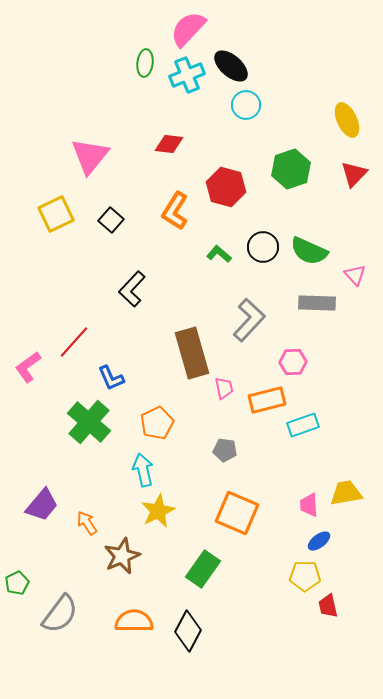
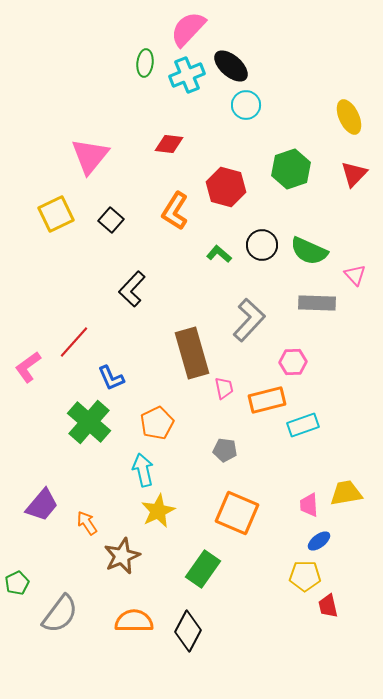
yellow ellipse at (347, 120): moved 2 px right, 3 px up
black circle at (263, 247): moved 1 px left, 2 px up
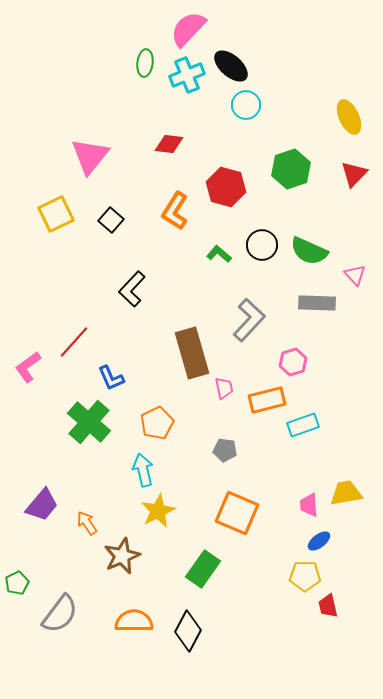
pink hexagon at (293, 362): rotated 16 degrees counterclockwise
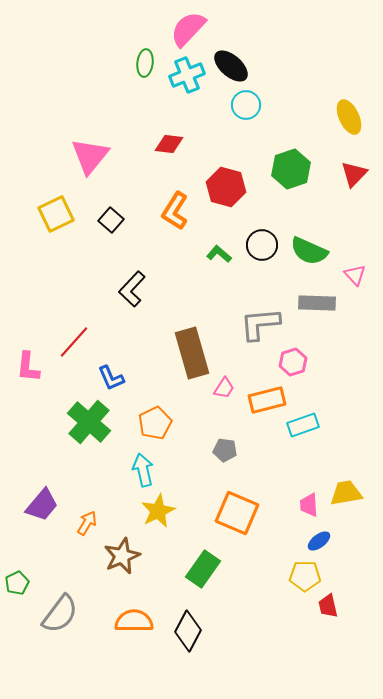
gray L-shape at (249, 320): moved 11 px right, 4 px down; rotated 138 degrees counterclockwise
pink L-shape at (28, 367): rotated 48 degrees counterclockwise
pink trapezoid at (224, 388): rotated 45 degrees clockwise
orange pentagon at (157, 423): moved 2 px left
orange arrow at (87, 523): rotated 65 degrees clockwise
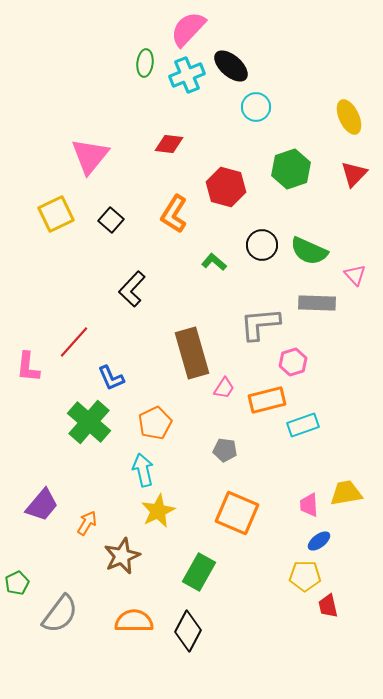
cyan circle at (246, 105): moved 10 px right, 2 px down
orange L-shape at (175, 211): moved 1 px left, 3 px down
green L-shape at (219, 254): moved 5 px left, 8 px down
green rectangle at (203, 569): moved 4 px left, 3 px down; rotated 6 degrees counterclockwise
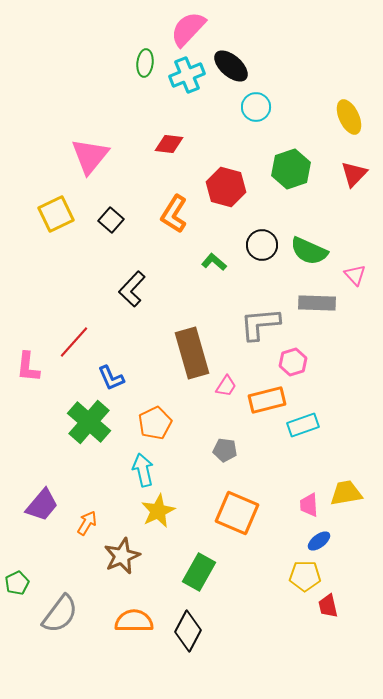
pink trapezoid at (224, 388): moved 2 px right, 2 px up
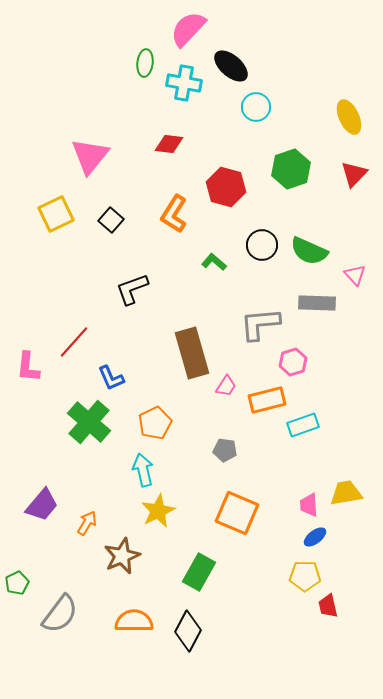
cyan cross at (187, 75): moved 3 px left, 8 px down; rotated 32 degrees clockwise
black L-shape at (132, 289): rotated 27 degrees clockwise
blue ellipse at (319, 541): moved 4 px left, 4 px up
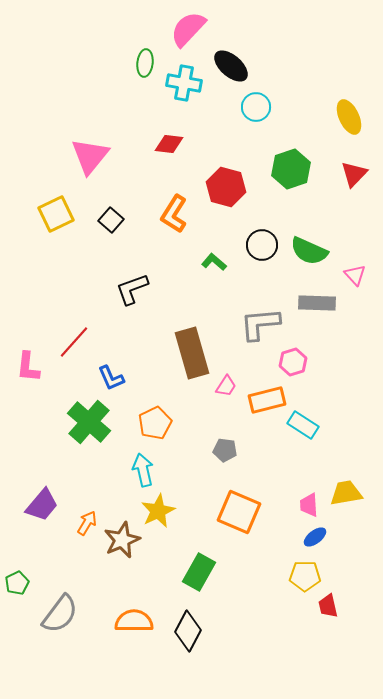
cyan rectangle at (303, 425): rotated 52 degrees clockwise
orange square at (237, 513): moved 2 px right, 1 px up
brown star at (122, 556): moved 16 px up
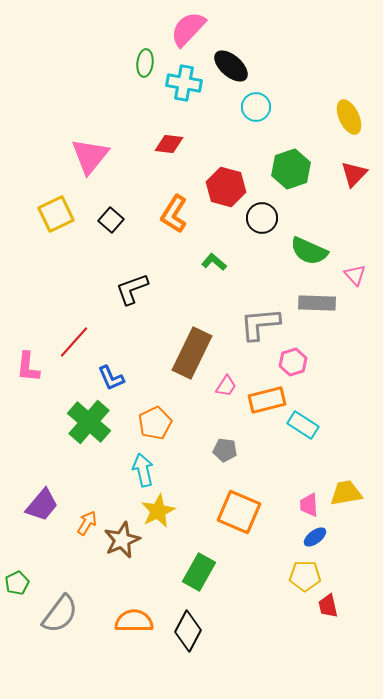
black circle at (262, 245): moved 27 px up
brown rectangle at (192, 353): rotated 42 degrees clockwise
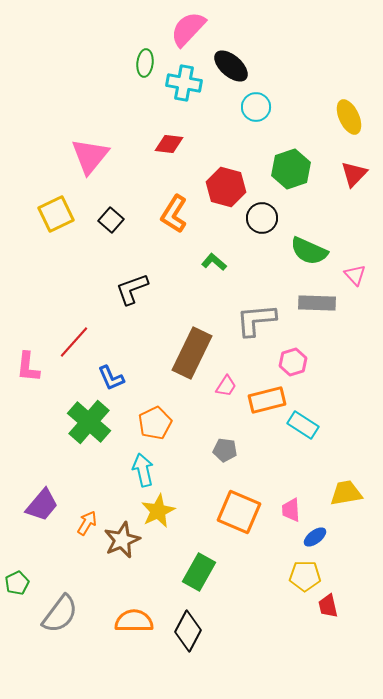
gray L-shape at (260, 324): moved 4 px left, 4 px up
pink trapezoid at (309, 505): moved 18 px left, 5 px down
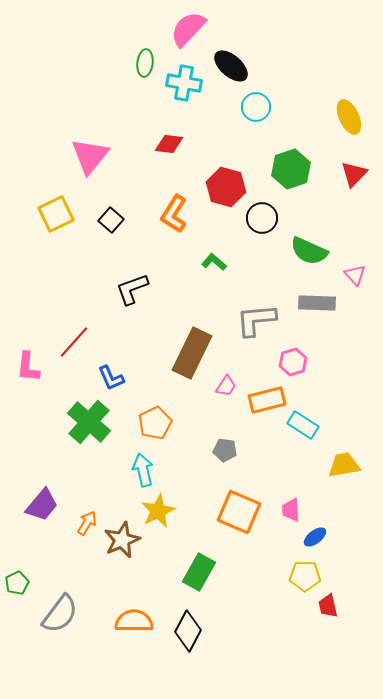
yellow trapezoid at (346, 493): moved 2 px left, 28 px up
